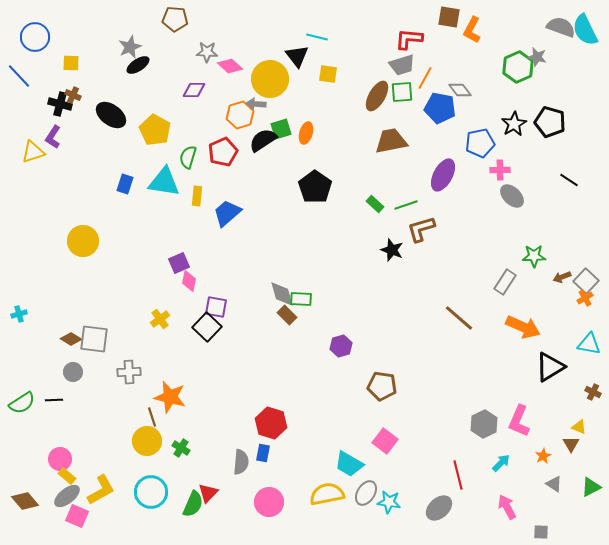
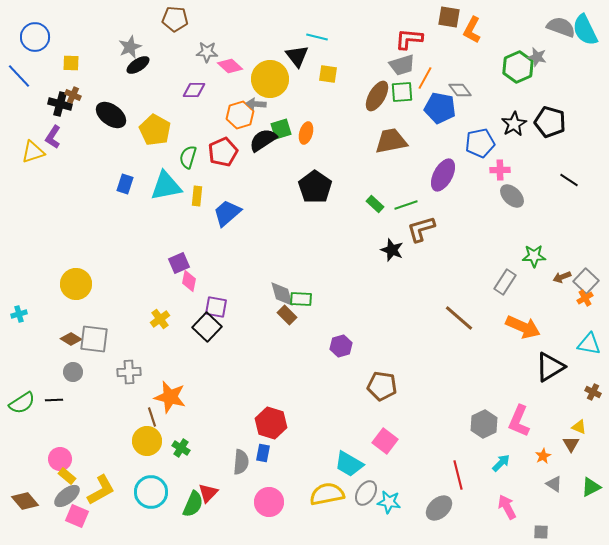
cyan triangle at (164, 182): moved 2 px right, 4 px down; rotated 20 degrees counterclockwise
yellow circle at (83, 241): moved 7 px left, 43 px down
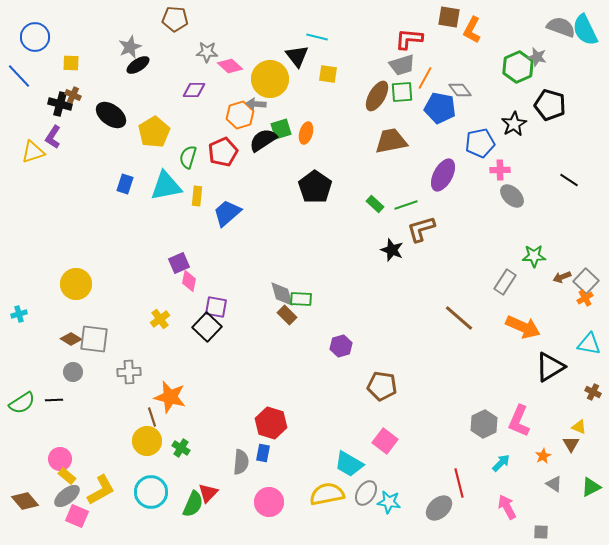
black pentagon at (550, 122): moved 17 px up
yellow pentagon at (155, 130): moved 1 px left, 2 px down; rotated 12 degrees clockwise
red line at (458, 475): moved 1 px right, 8 px down
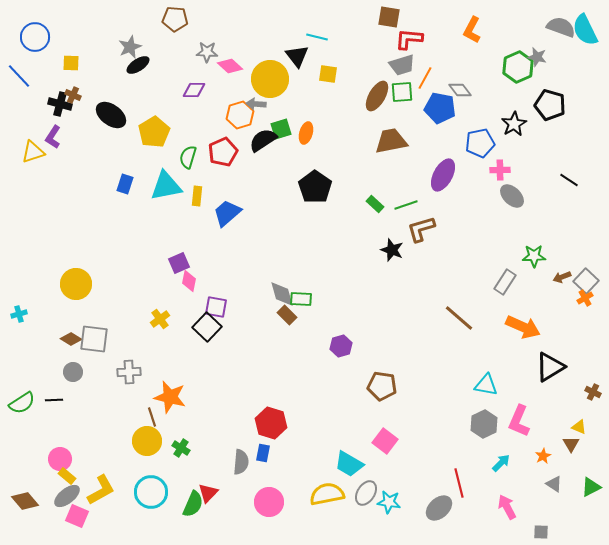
brown square at (449, 17): moved 60 px left
cyan triangle at (589, 344): moved 103 px left, 41 px down
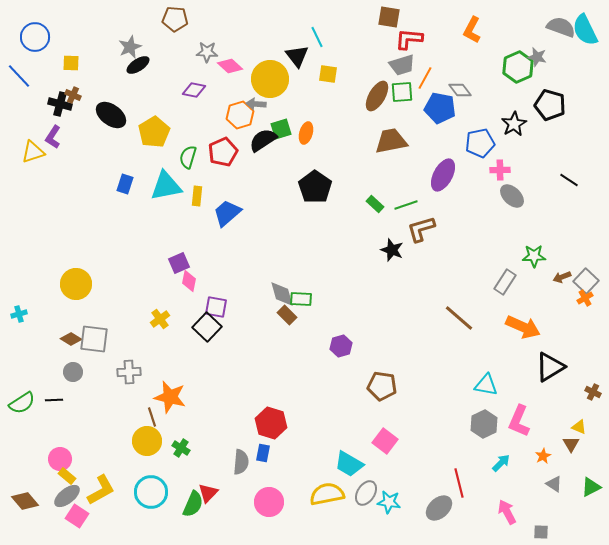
cyan line at (317, 37): rotated 50 degrees clockwise
purple diamond at (194, 90): rotated 10 degrees clockwise
pink arrow at (507, 507): moved 5 px down
pink square at (77, 516): rotated 10 degrees clockwise
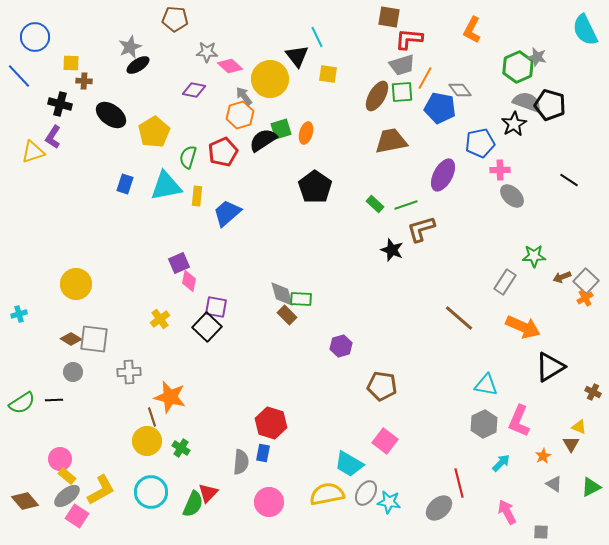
gray semicircle at (561, 27): moved 34 px left, 75 px down
brown cross at (73, 95): moved 11 px right, 14 px up; rotated 21 degrees counterclockwise
gray arrow at (256, 104): moved 12 px left, 8 px up; rotated 48 degrees clockwise
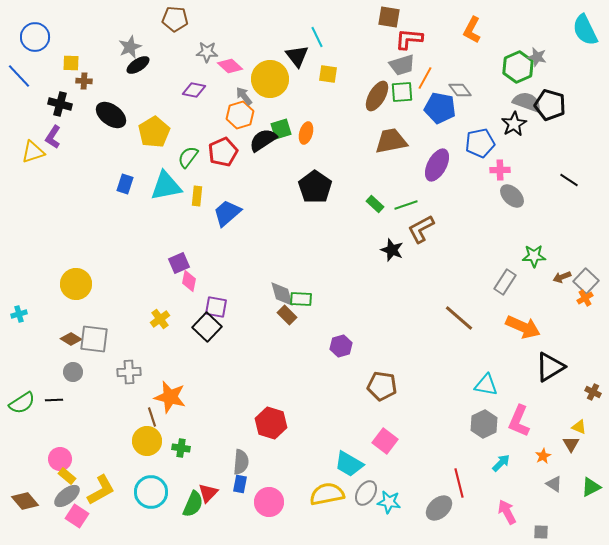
green semicircle at (188, 157): rotated 20 degrees clockwise
purple ellipse at (443, 175): moved 6 px left, 10 px up
brown L-shape at (421, 229): rotated 12 degrees counterclockwise
green cross at (181, 448): rotated 24 degrees counterclockwise
blue rectangle at (263, 453): moved 23 px left, 31 px down
